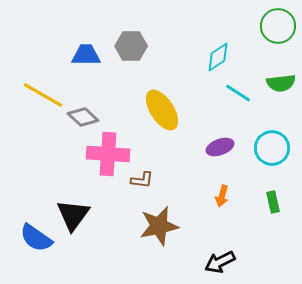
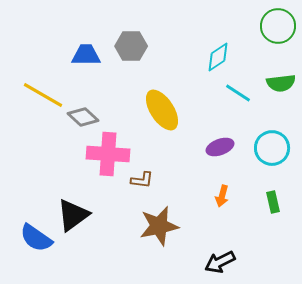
black triangle: rotated 18 degrees clockwise
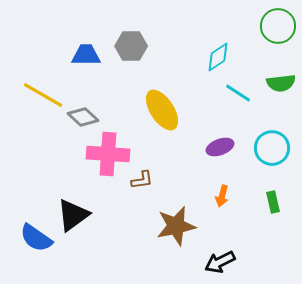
brown L-shape: rotated 15 degrees counterclockwise
brown star: moved 17 px right
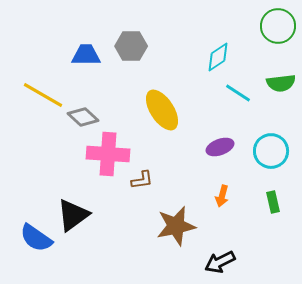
cyan circle: moved 1 px left, 3 px down
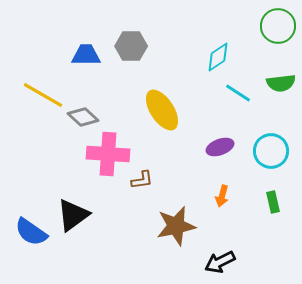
blue semicircle: moved 5 px left, 6 px up
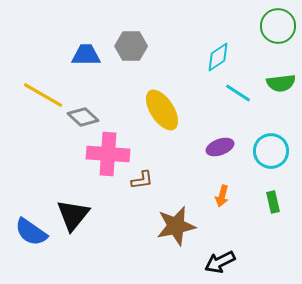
black triangle: rotated 15 degrees counterclockwise
